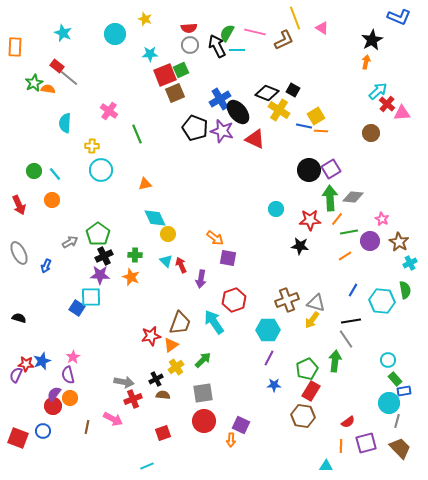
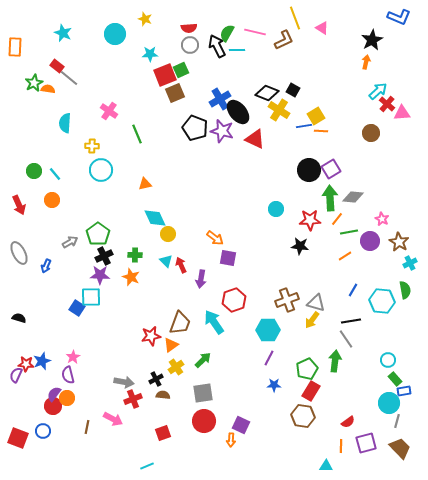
blue line at (304, 126): rotated 21 degrees counterclockwise
orange circle at (70, 398): moved 3 px left
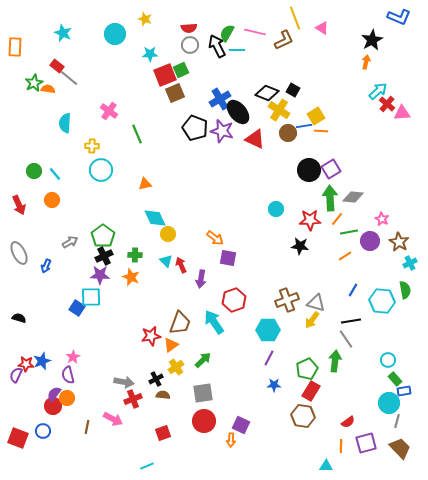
brown circle at (371, 133): moved 83 px left
green pentagon at (98, 234): moved 5 px right, 2 px down
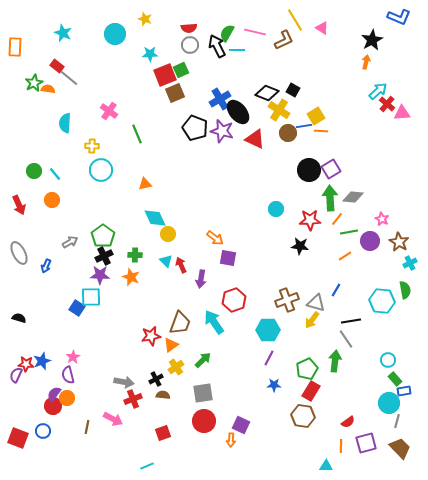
yellow line at (295, 18): moved 2 px down; rotated 10 degrees counterclockwise
blue line at (353, 290): moved 17 px left
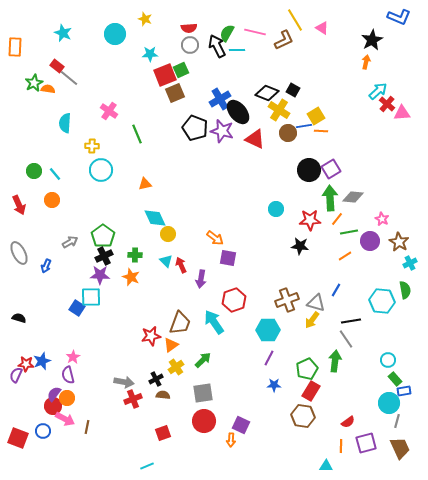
pink arrow at (113, 419): moved 48 px left
brown trapezoid at (400, 448): rotated 20 degrees clockwise
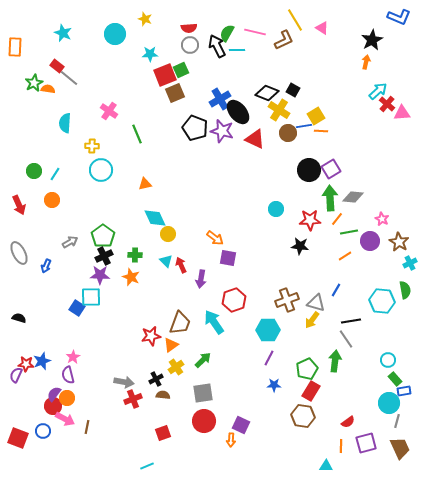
cyan line at (55, 174): rotated 72 degrees clockwise
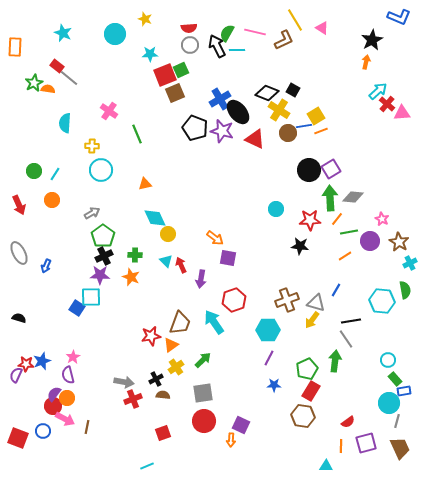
orange line at (321, 131): rotated 24 degrees counterclockwise
gray arrow at (70, 242): moved 22 px right, 29 px up
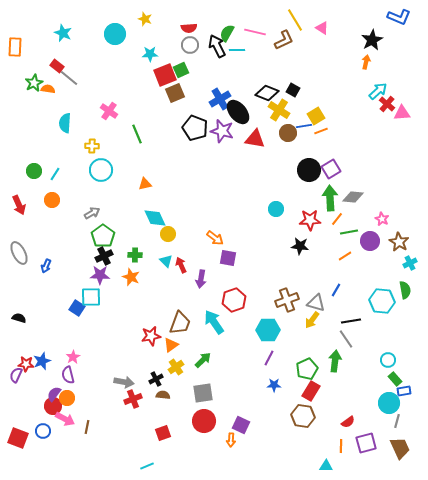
red triangle at (255, 139): rotated 15 degrees counterclockwise
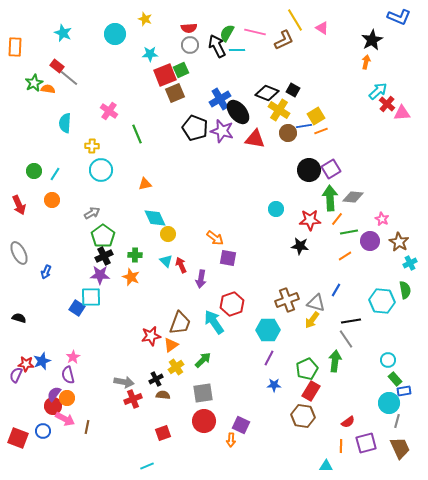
blue arrow at (46, 266): moved 6 px down
red hexagon at (234, 300): moved 2 px left, 4 px down
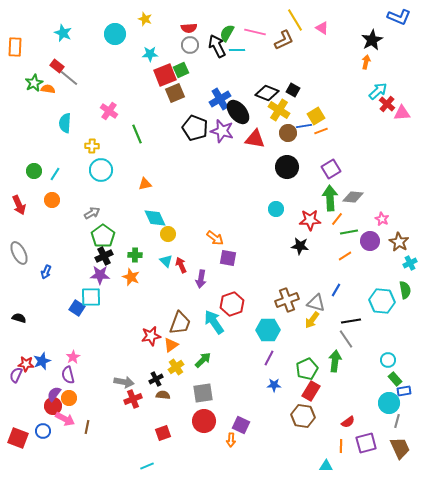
black circle at (309, 170): moved 22 px left, 3 px up
orange circle at (67, 398): moved 2 px right
